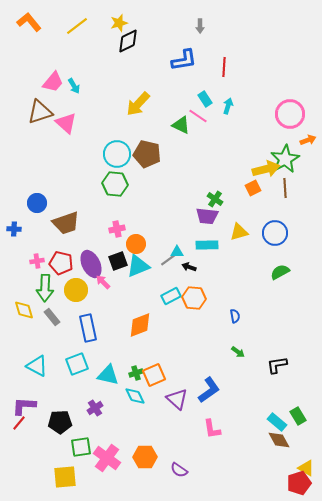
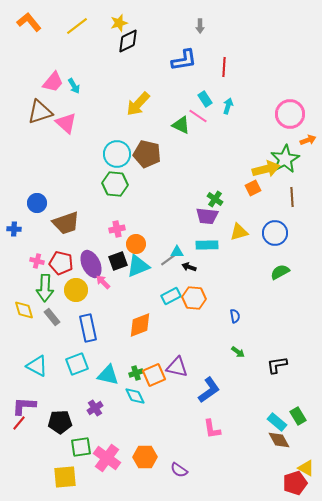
brown line at (285, 188): moved 7 px right, 9 px down
pink cross at (37, 261): rotated 24 degrees clockwise
purple triangle at (177, 399): moved 32 px up; rotated 30 degrees counterclockwise
red pentagon at (299, 483): moved 4 px left
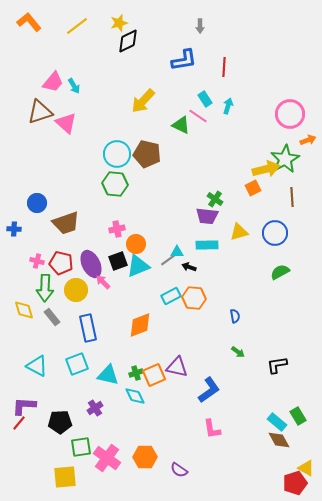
yellow arrow at (138, 104): moved 5 px right, 3 px up
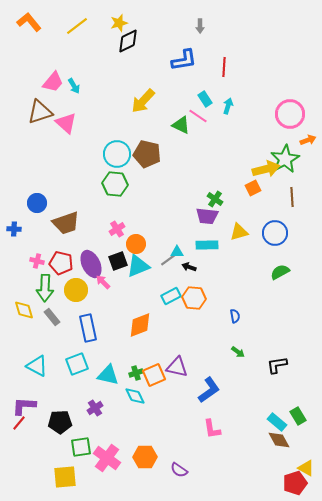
pink cross at (117, 229): rotated 21 degrees counterclockwise
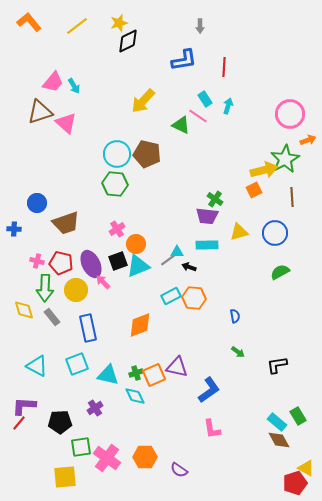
yellow arrow at (266, 169): moved 2 px left, 1 px down
orange square at (253, 188): moved 1 px right, 2 px down
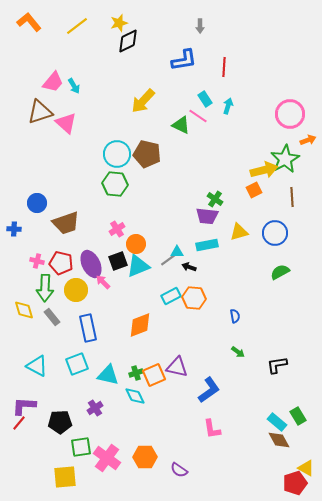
cyan rectangle at (207, 245): rotated 10 degrees counterclockwise
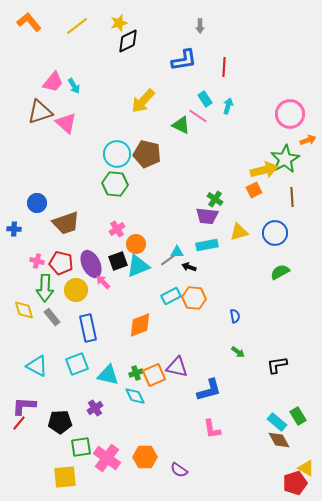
blue L-shape at (209, 390): rotated 20 degrees clockwise
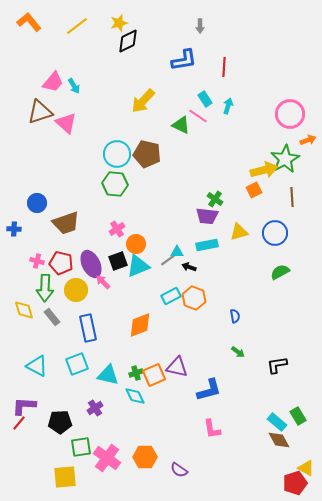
orange hexagon at (194, 298): rotated 15 degrees clockwise
